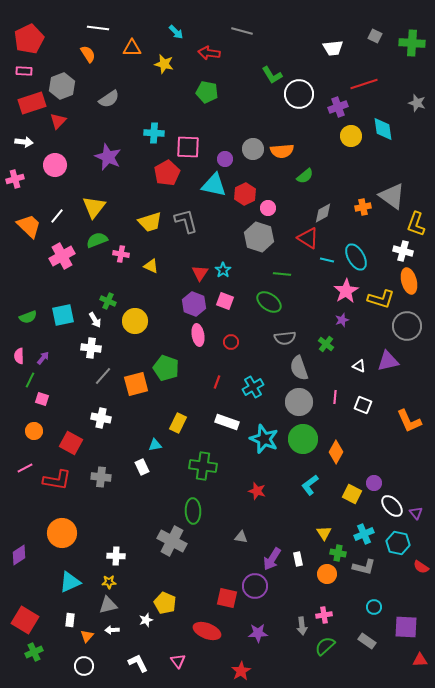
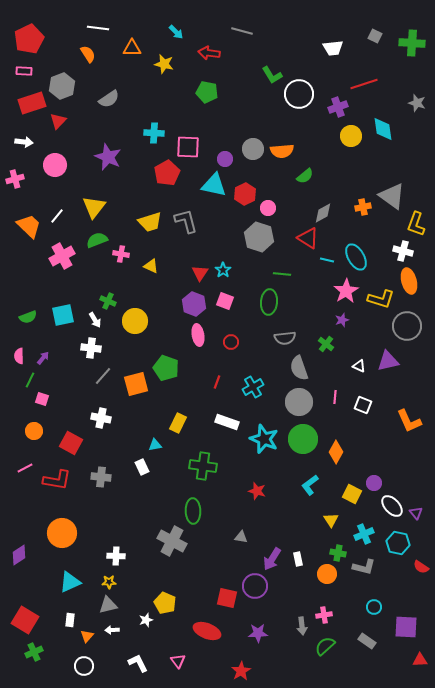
green ellipse at (269, 302): rotated 60 degrees clockwise
yellow triangle at (324, 533): moved 7 px right, 13 px up
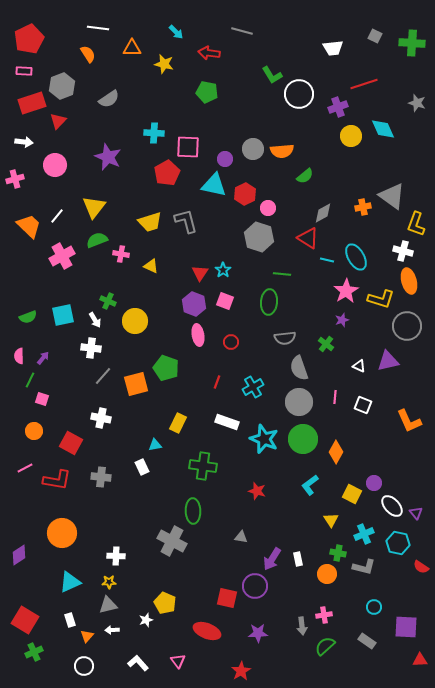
cyan diamond at (383, 129): rotated 15 degrees counterclockwise
white rectangle at (70, 620): rotated 24 degrees counterclockwise
white L-shape at (138, 663): rotated 15 degrees counterclockwise
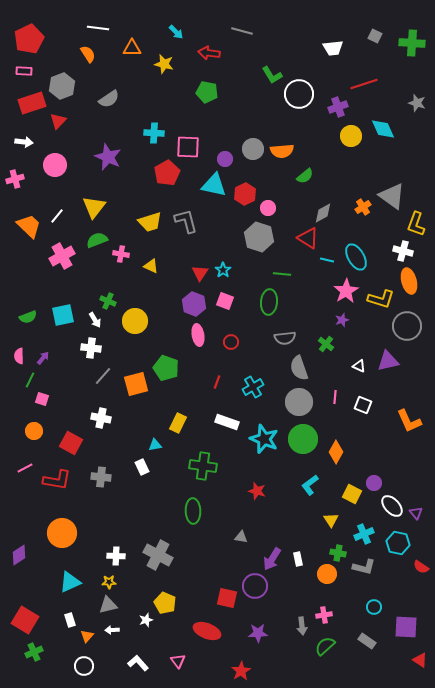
orange cross at (363, 207): rotated 21 degrees counterclockwise
gray cross at (172, 541): moved 14 px left, 14 px down
red triangle at (420, 660): rotated 35 degrees clockwise
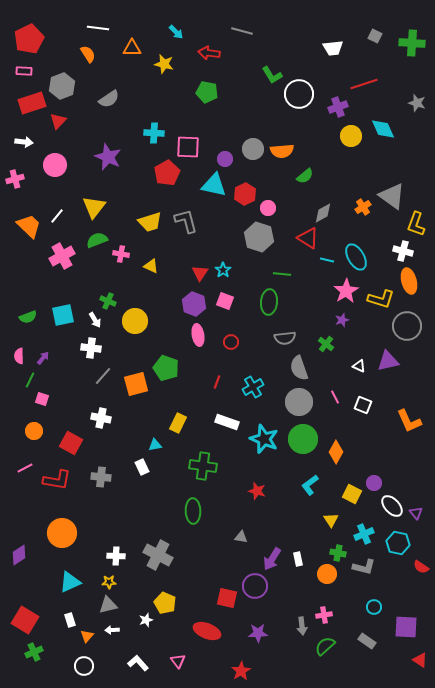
pink line at (335, 397): rotated 32 degrees counterclockwise
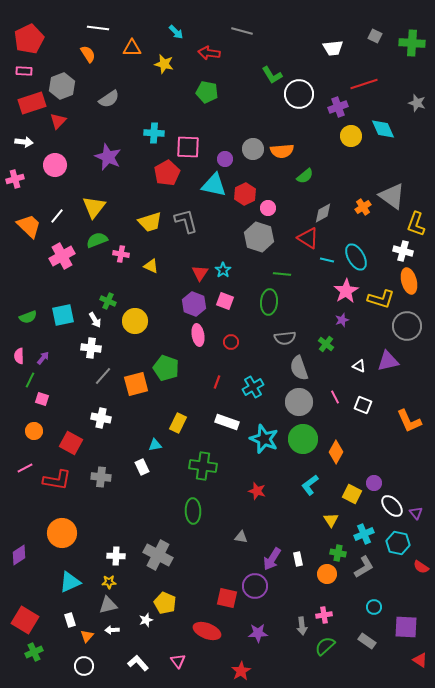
gray L-shape at (364, 567): rotated 45 degrees counterclockwise
